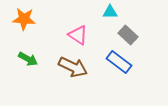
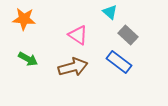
cyan triangle: rotated 42 degrees clockwise
brown arrow: rotated 40 degrees counterclockwise
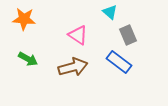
gray rectangle: rotated 24 degrees clockwise
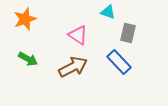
cyan triangle: moved 2 px left; rotated 21 degrees counterclockwise
orange star: moved 1 px right; rotated 25 degrees counterclockwise
gray rectangle: moved 2 px up; rotated 36 degrees clockwise
blue rectangle: rotated 10 degrees clockwise
brown arrow: rotated 12 degrees counterclockwise
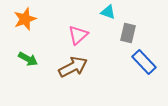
pink triangle: rotated 45 degrees clockwise
blue rectangle: moved 25 px right
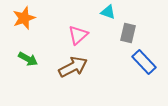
orange star: moved 1 px left, 1 px up
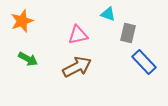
cyan triangle: moved 2 px down
orange star: moved 2 px left, 3 px down
pink triangle: rotated 30 degrees clockwise
brown arrow: moved 4 px right
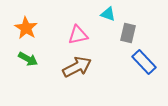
orange star: moved 4 px right, 7 px down; rotated 20 degrees counterclockwise
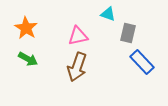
pink triangle: moved 1 px down
blue rectangle: moved 2 px left
brown arrow: rotated 136 degrees clockwise
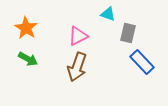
pink triangle: rotated 15 degrees counterclockwise
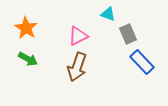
gray rectangle: moved 1 px down; rotated 36 degrees counterclockwise
